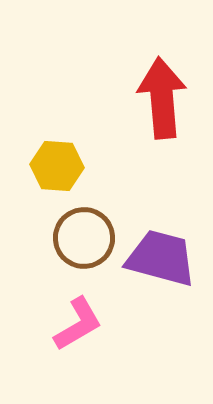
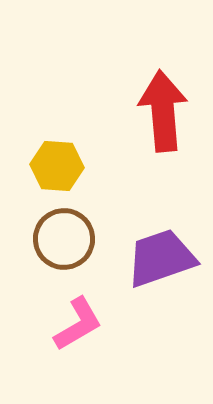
red arrow: moved 1 px right, 13 px down
brown circle: moved 20 px left, 1 px down
purple trapezoid: rotated 34 degrees counterclockwise
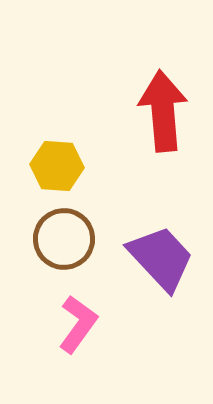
purple trapezoid: rotated 66 degrees clockwise
pink L-shape: rotated 24 degrees counterclockwise
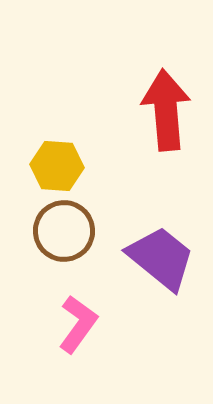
red arrow: moved 3 px right, 1 px up
brown circle: moved 8 px up
purple trapezoid: rotated 8 degrees counterclockwise
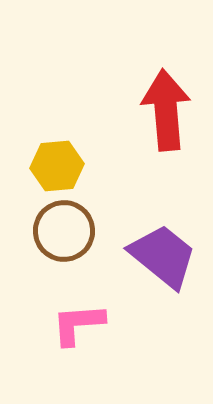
yellow hexagon: rotated 9 degrees counterclockwise
purple trapezoid: moved 2 px right, 2 px up
pink L-shape: rotated 130 degrees counterclockwise
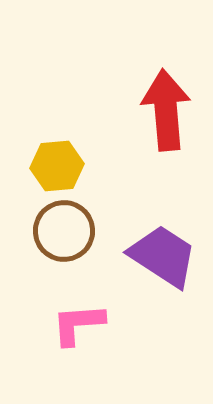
purple trapezoid: rotated 6 degrees counterclockwise
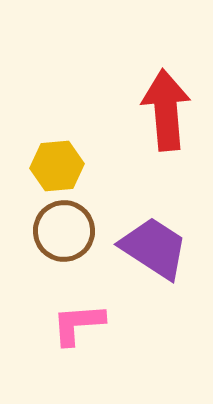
purple trapezoid: moved 9 px left, 8 px up
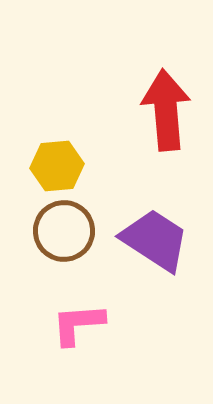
purple trapezoid: moved 1 px right, 8 px up
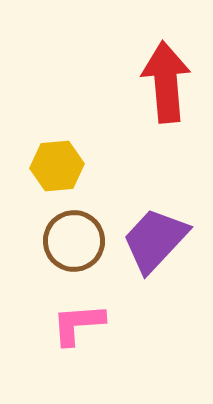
red arrow: moved 28 px up
brown circle: moved 10 px right, 10 px down
purple trapezoid: rotated 80 degrees counterclockwise
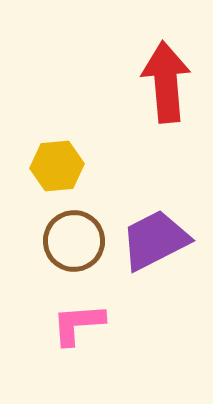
purple trapezoid: rotated 20 degrees clockwise
